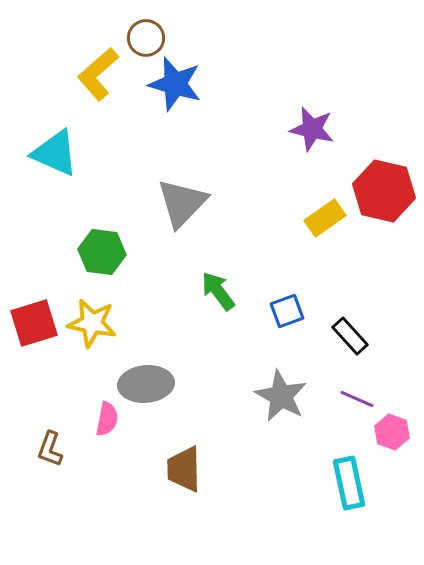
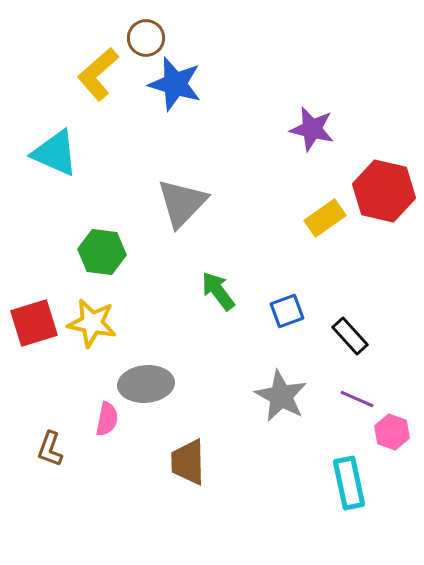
brown trapezoid: moved 4 px right, 7 px up
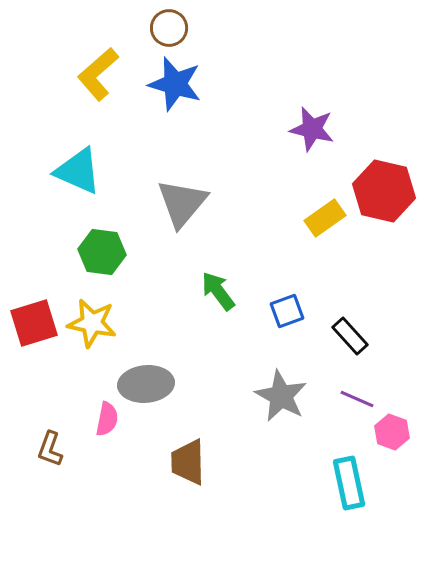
brown circle: moved 23 px right, 10 px up
cyan triangle: moved 23 px right, 18 px down
gray triangle: rotated 4 degrees counterclockwise
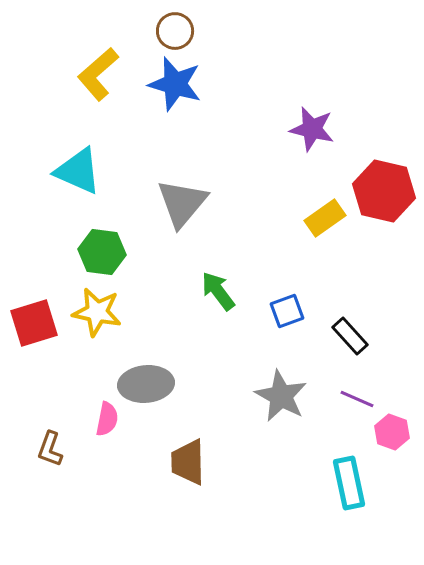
brown circle: moved 6 px right, 3 px down
yellow star: moved 5 px right, 11 px up
